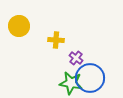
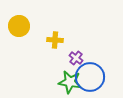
yellow cross: moved 1 px left
blue circle: moved 1 px up
green star: moved 1 px left, 1 px up
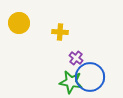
yellow circle: moved 3 px up
yellow cross: moved 5 px right, 8 px up
green star: moved 1 px right
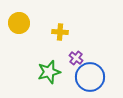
green star: moved 22 px left, 10 px up; rotated 25 degrees counterclockwise
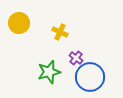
yellow cross: rotated 21 degrees clockwise
